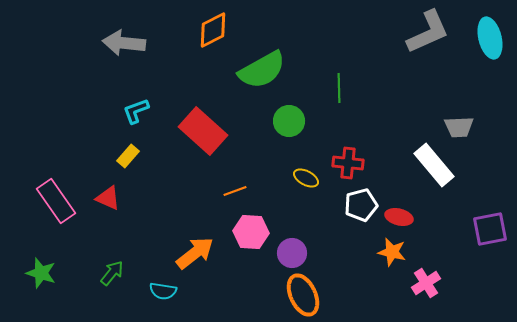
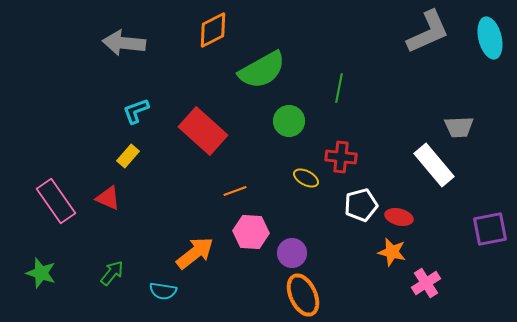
green line: rotated 12 degrees clockwise
red cross: moved 7 px left, 6 px up
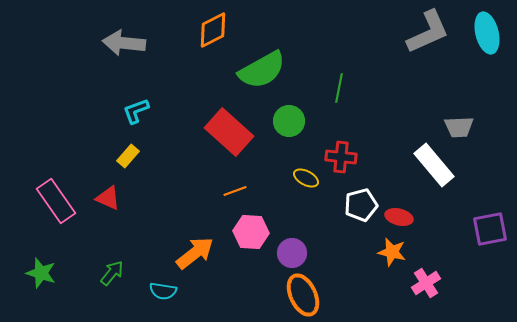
cyan ellipse: moved 3 px left, 5 px up
red rectangle: moved 26 px right, 1 px down
